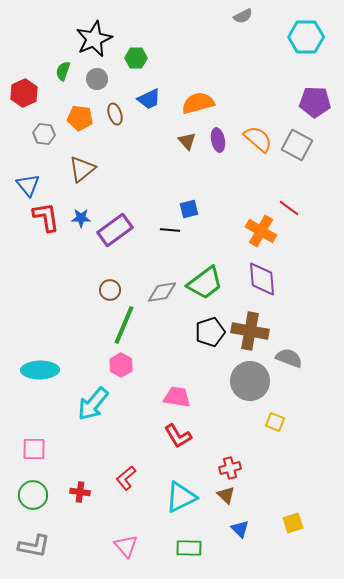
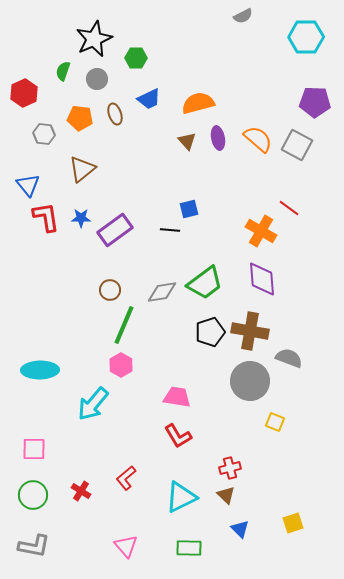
purple ellipse at (218, 140): moved 2 px up
red cross at (80, 492): moved 1 px right, 1 px up; rotated 24 degrees clockwise
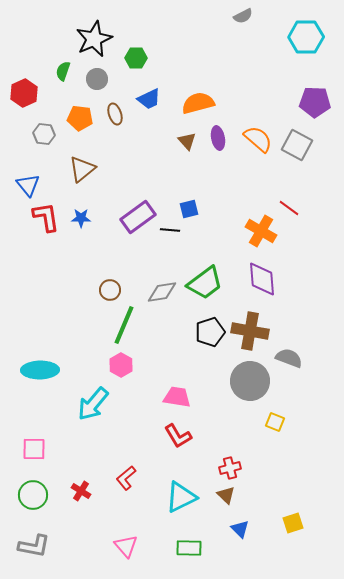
purple rectangle at (115, 230): moved 23 px right, 13 px up
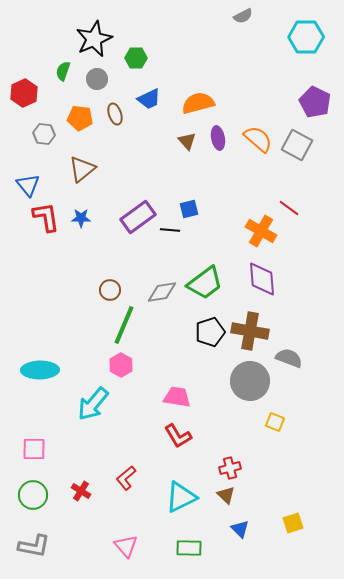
purple pentagon at (315, 102): rotated 24 degrees clockwise
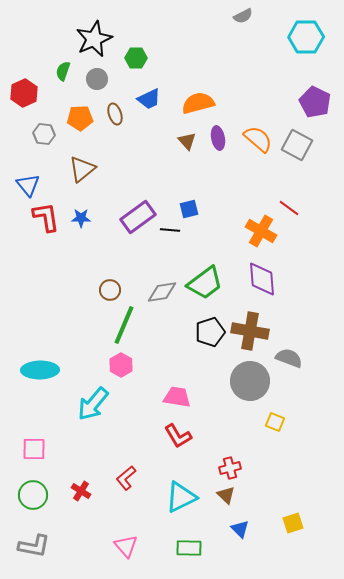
orange pentagon at (80, 118): rotated 10 degrees counterclockwise
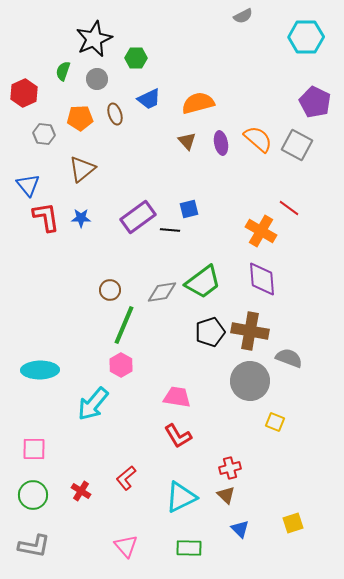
purple ellipse at (218, 138): moved 3 px right, 5 px down
green trapezoid at (205, 283): moved 2 px left, 1 px up
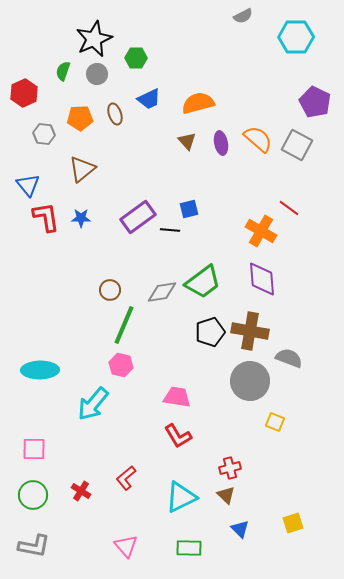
cyan hexagon at (306, 37): moved 10 px left
gray circle at (97, 79): moved 5 px up
pink hexagon at (121, 365): rotated 15 degrees counterclockwise
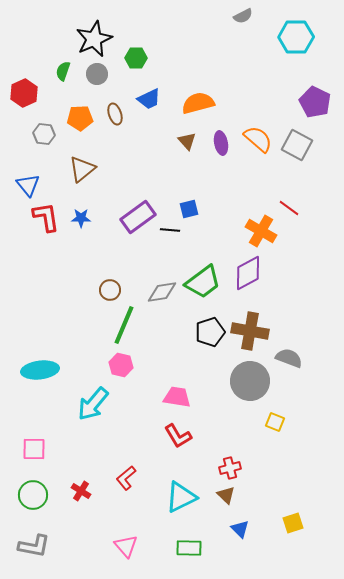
purple diamond at (262, 279): moved 14 px left, 6 px up; rotated 66 degrees clockwise
cyan ellipse at (40, 370): rotated 6 degrees counterclockwise
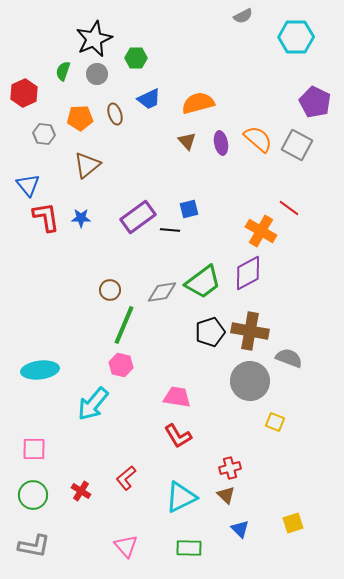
brown triangle at (82, 169): moved 5 px right, 4 px up
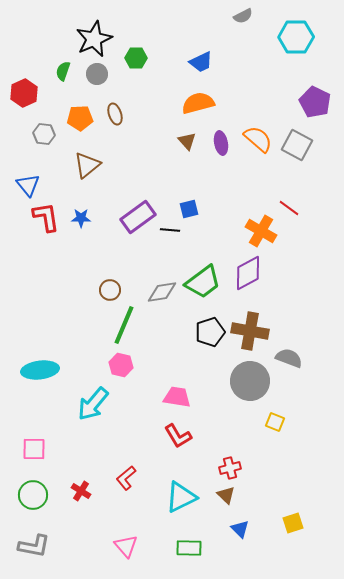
blue trapezoid at (149, 99): moved 52 px right, 37 px up
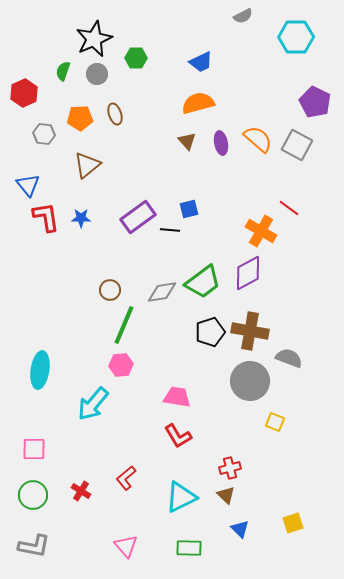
pink hexagon at (121, 365): rotated 20 degrees counterclockwise
cyan ellipse at (40, 370): rotated 75 degrees counterclockwise
